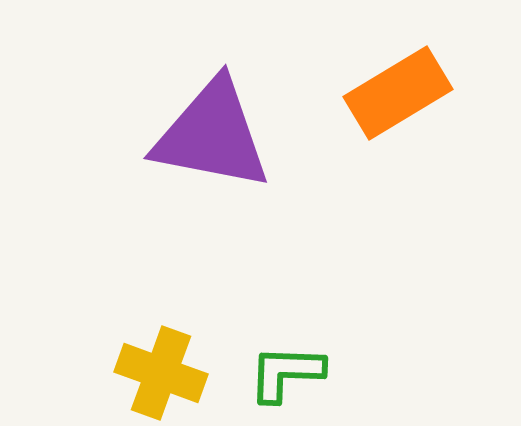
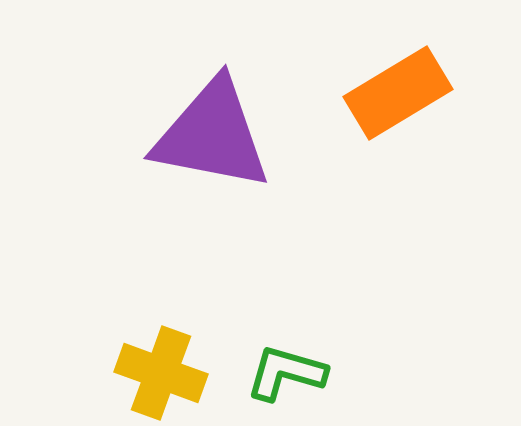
green L-shape: rotated 14 degrees clockwise
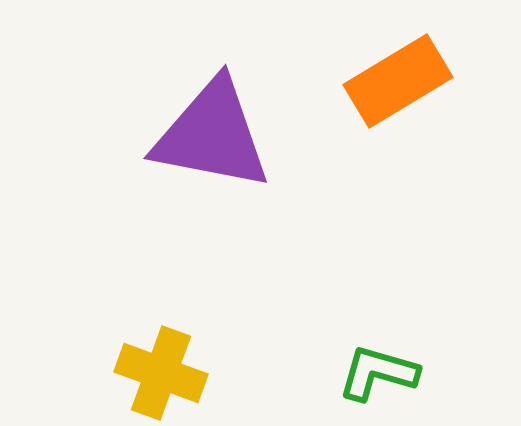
orange rectangle: moved 12 px up
green L-shape: moved 92 px right
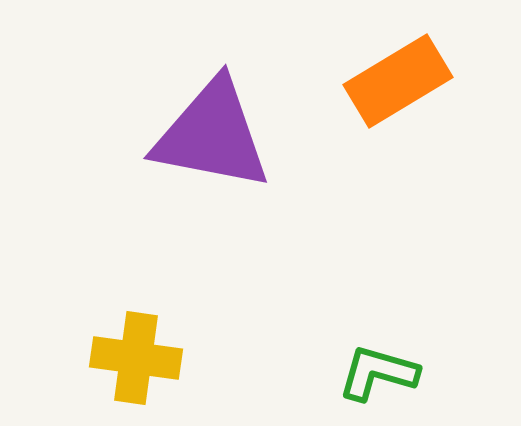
yellow cross: moved 25 px left, 15 px up; rotated 12 degrees counterclockwise
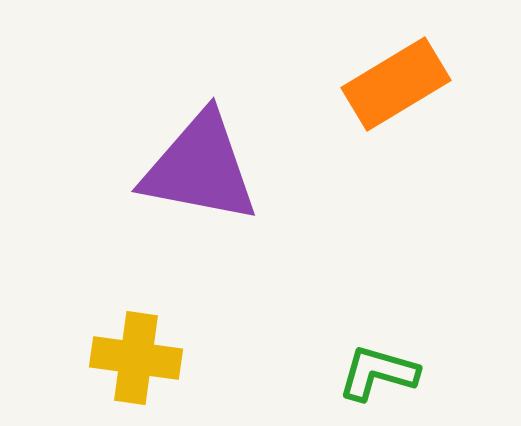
orange rectangle: moved 2 px left, 3 px down
purple triangle: moved 12 px left, 33 px down
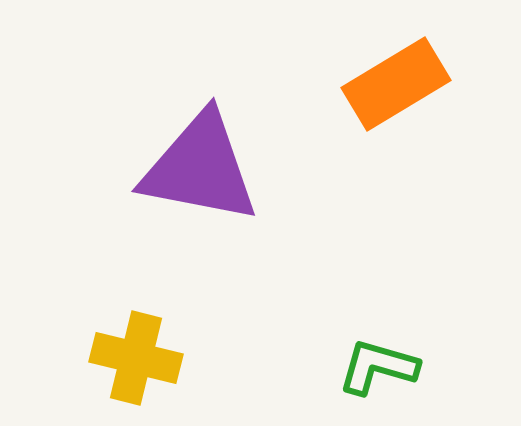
yellow cross: rotated 6 degrees clockwise
green L-shape: moved 6 px up
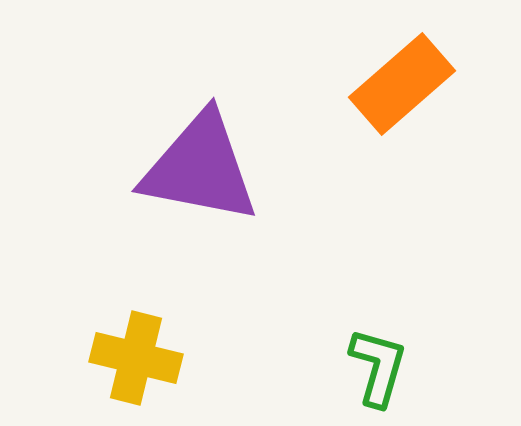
orange rectangle: moved 6 px right; rotated 10 degrees counterclockwise
green L-shape: rotated 90 degrees clockwise
